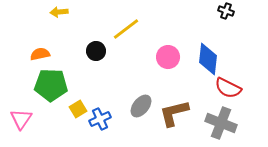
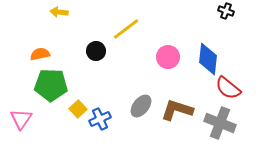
yellow arrow: rotated 12 degrees clockwise
red semicircle: rotated 12 degrees clockwise
yellow square: rotated 12 degrees counterclockwise
brown L-shape: moved 3 px right, 3 px up; rotated 32 degrees clockwise
gray cross: moved 1 px left
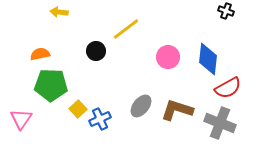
red semicircle: rotated 68 degrees counterclockwise
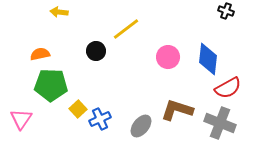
gray ellipse: moved 20 px down
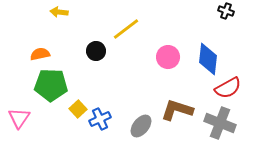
pink triangle: moved 2 px left, 1 px up
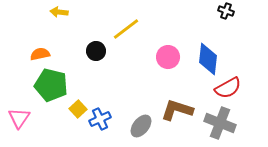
green pentagon: rotated 12 degrees clockwise
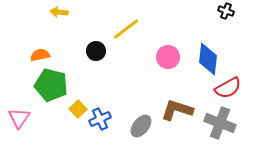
orange semicircle: moved 1 px down
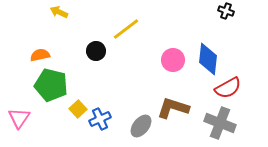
yellow arrow: rotated 18 degrees clockwise
pink circle: moved 5 px right, 3 px down
brown L-shape: moved 4 px left, 2 px up
